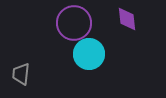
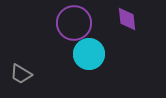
gray trapezoid: rotated 65 degrees counterclockwise
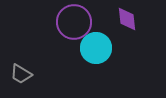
purple circle: moved 1 px up
cyan circle: moved 7 px right, 6 px up
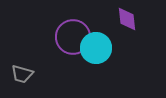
purple circle: moved 1 px left, 15 px down
gray trapezoid: moved 1 px right; rotated 15 degrees counterclockwise
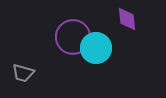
gray trapezoid: moved 1 px right, 1 px up
